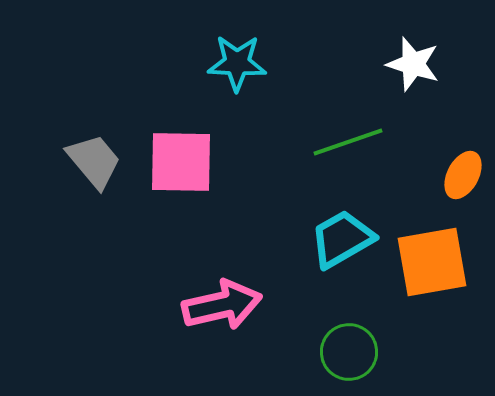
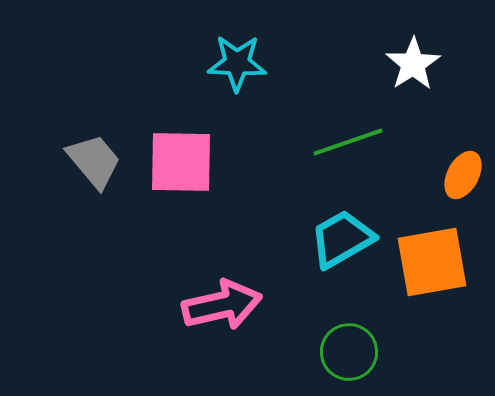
white star: rotated 22 degrees clockwise
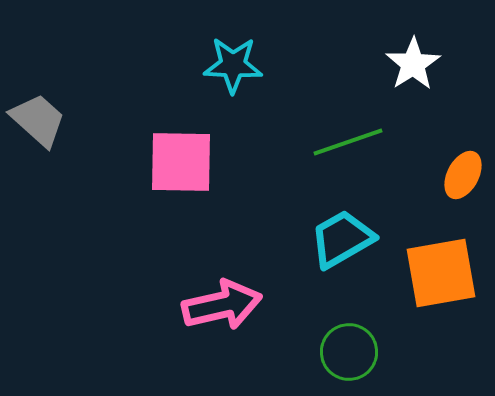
cyan star: moved 4 px left, 2 px down
gray trapezoid: moved 56 px left, 41 px up; rotated 8 degrees counterclockwise
orange square: moved 9 px right, 11 px down
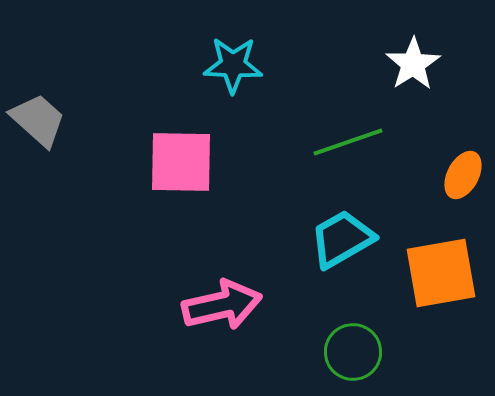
green circle: moved 4 px right
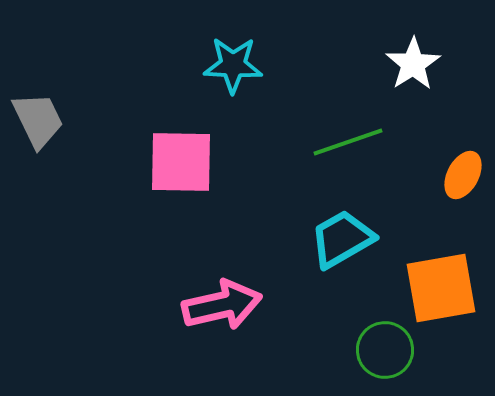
gray trapezoid: rotated 22 degrees clockwise
orange square: moved 15 px down
green circle: moved 32 px right, 2 px up
